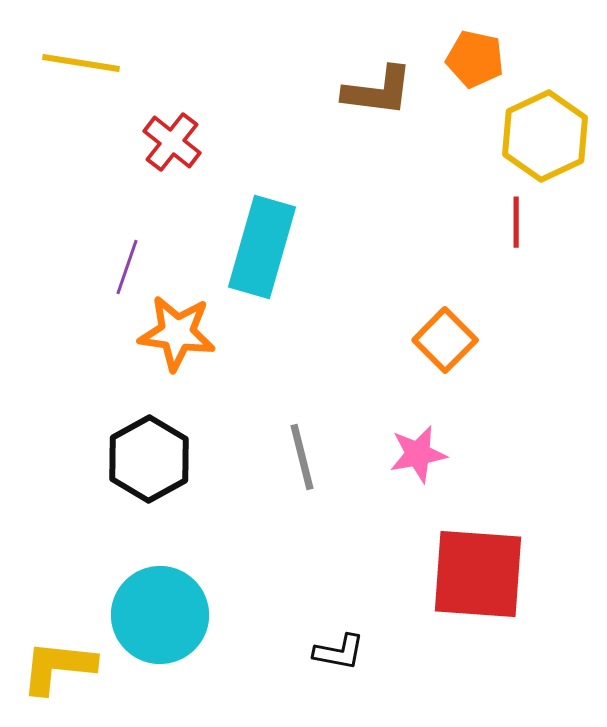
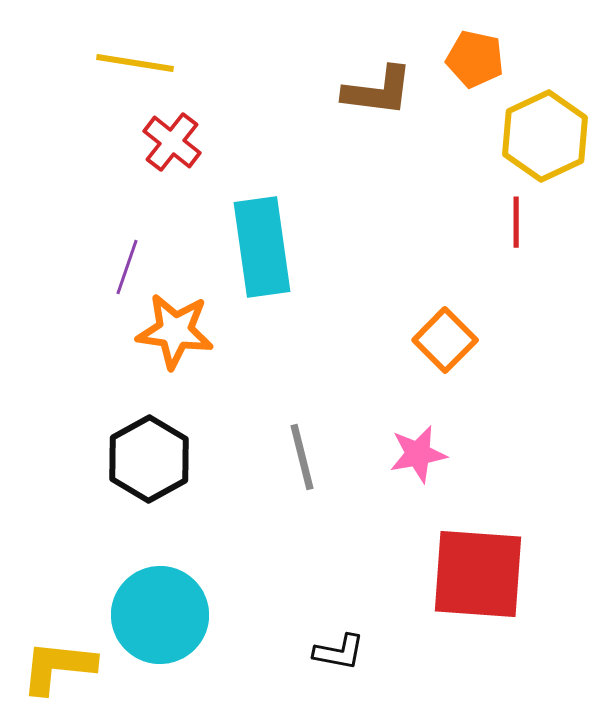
yellow line: moved 54 px right
cyan rectangle: rotated 24 degrees counterclockwise
orange star: moved 2 px left, 2 px up
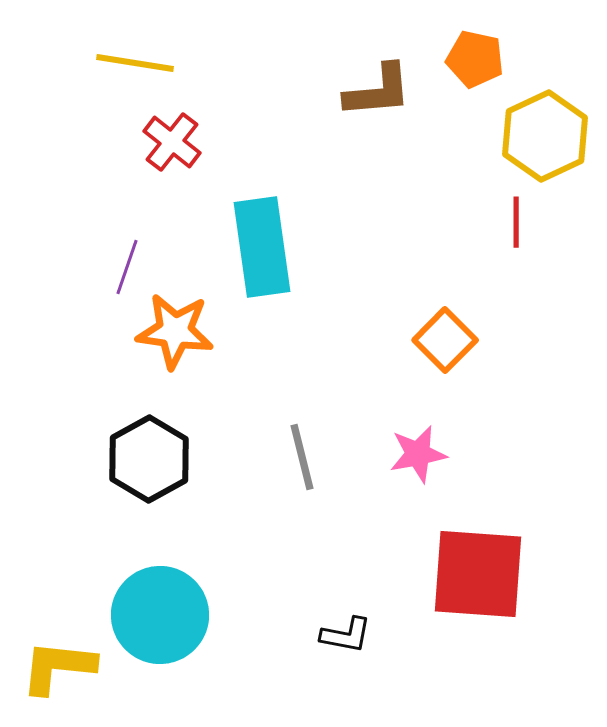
brown L-shape: rotated 12 degrees counterclockwise
black L-shape: moved 7 px right, 17 px up
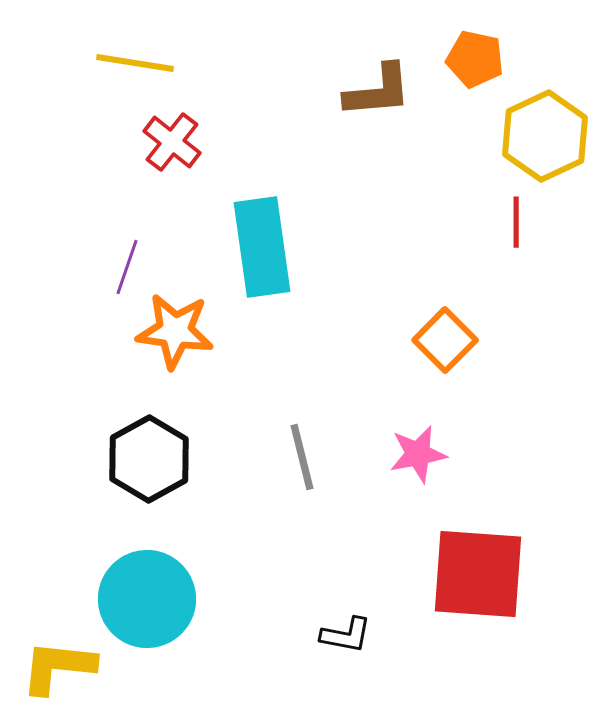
cyan circle: moved 13 px left, 16 px up
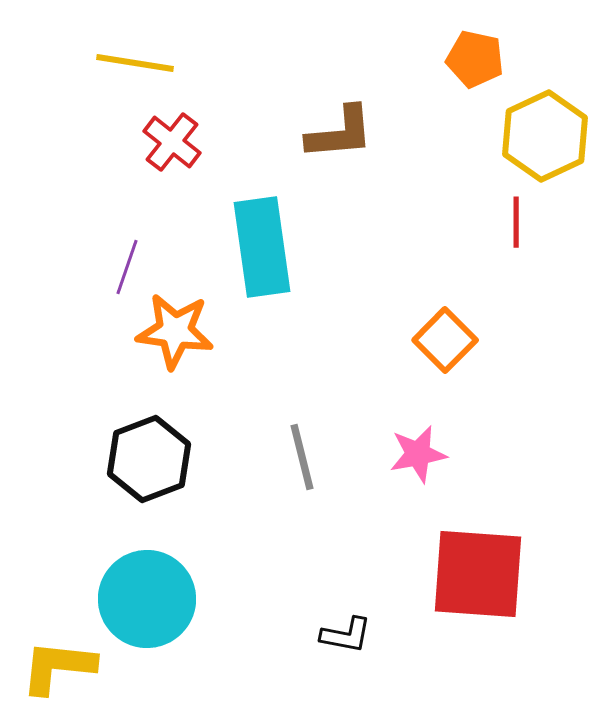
brown L-shape: moved 38 px left, 42 px down
black hexagon: rotated 8 degrees clockwise
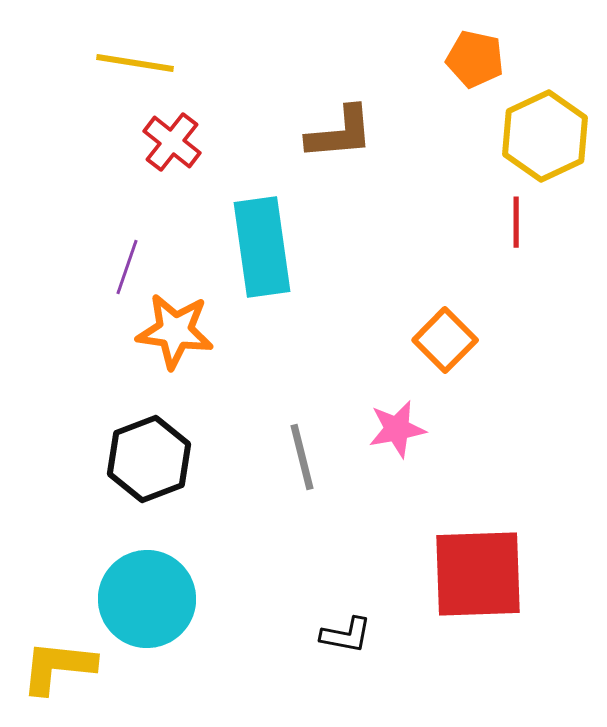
pink star: moved 21 px left, 25 px up
red square: rotated 6 degrees counterclockwise
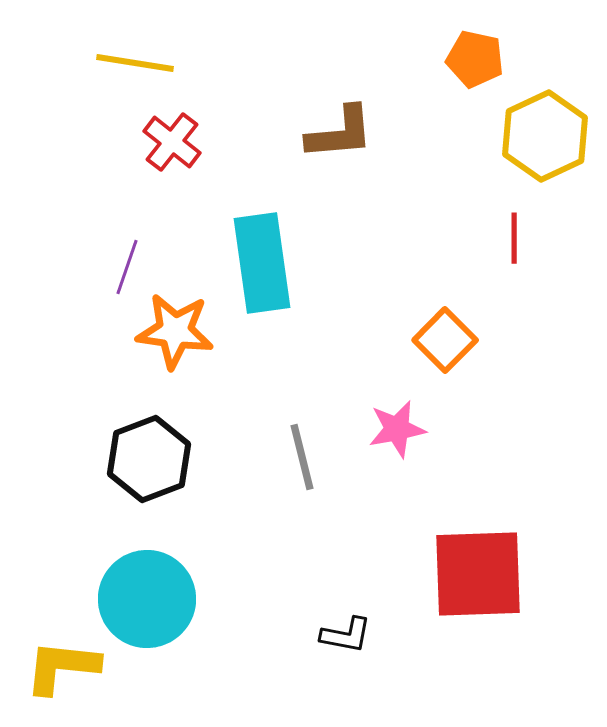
red line: moved 2 px left, 16 px down
cyan rectangle: moved 16 px down
yellow L-shape: moved 4 px right
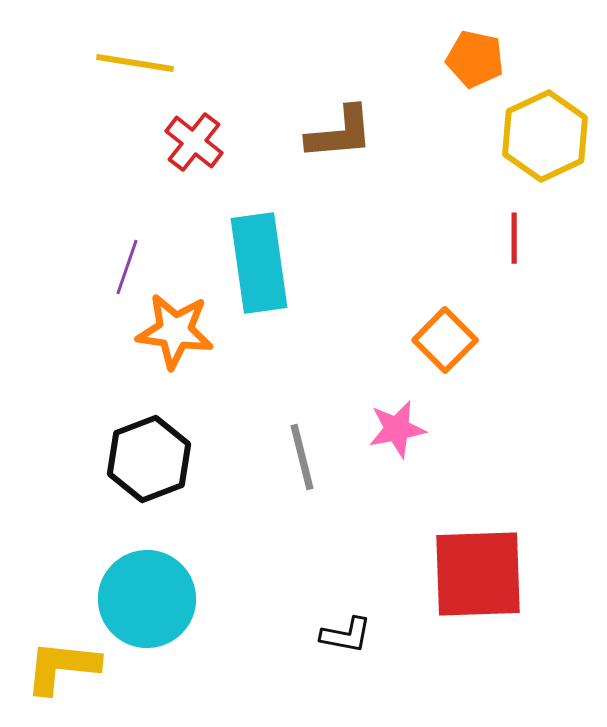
red cross: moved 22 px right
cyan rectangle: moved 3 px left
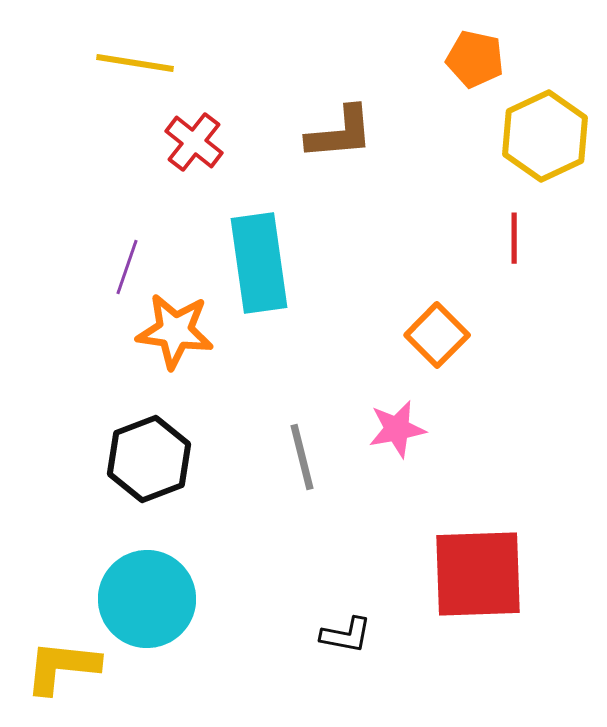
orange square: moved 8 px left, 5 px up
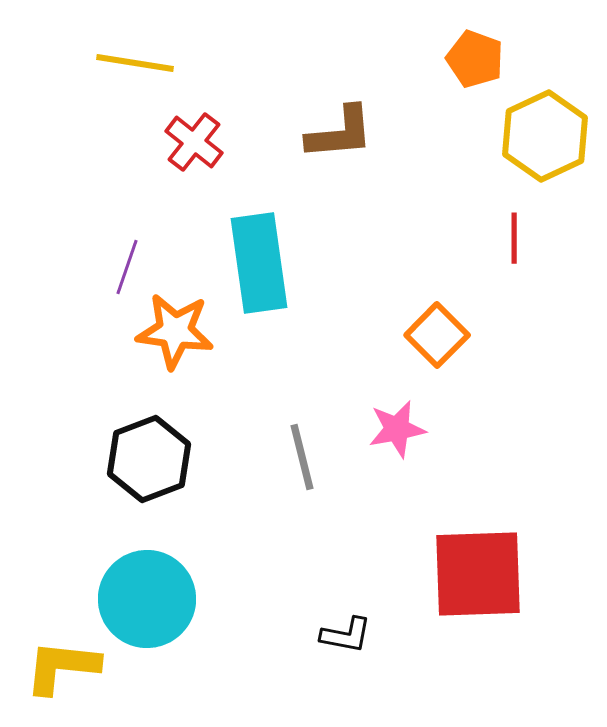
orange pentagon: rotated 8 degrees clockwise
